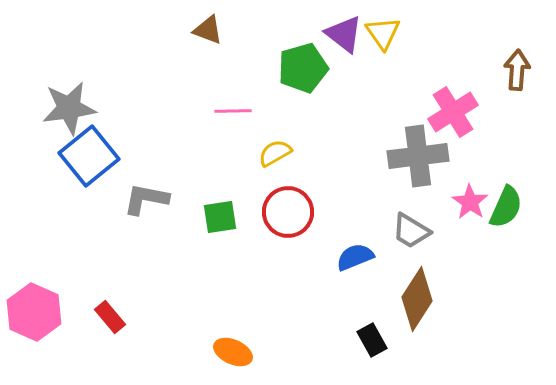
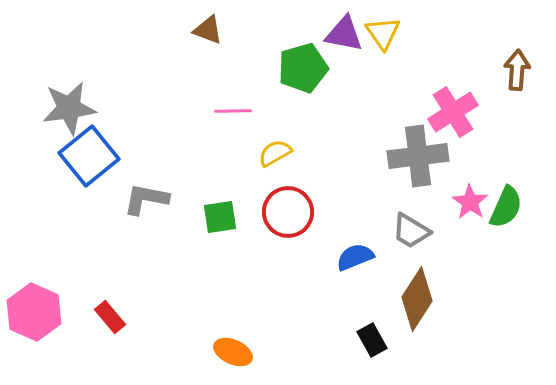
purple triangle: rotated 27 degrees counterclockwise
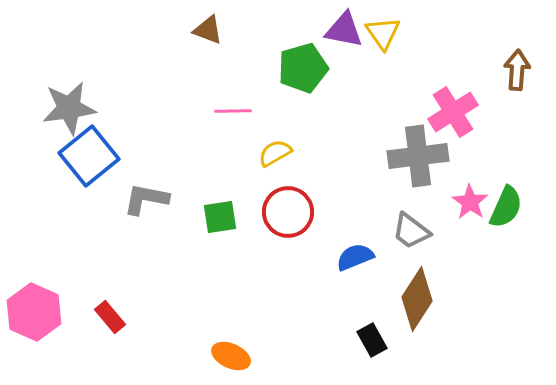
purple triangle: moved 4 px up
gray trapezoid: rotated 6 degrees clockwise
orange ellipse: moved 2 px left, 4 px down
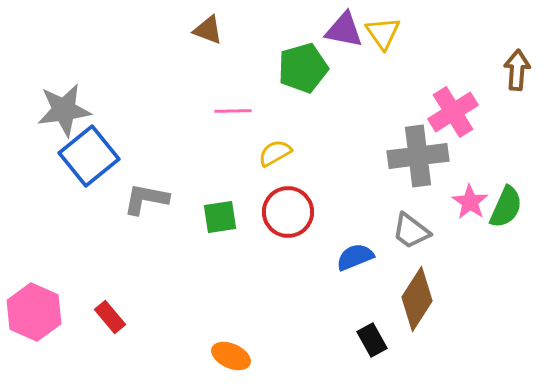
gray star: moved 5 px left, 2 px down
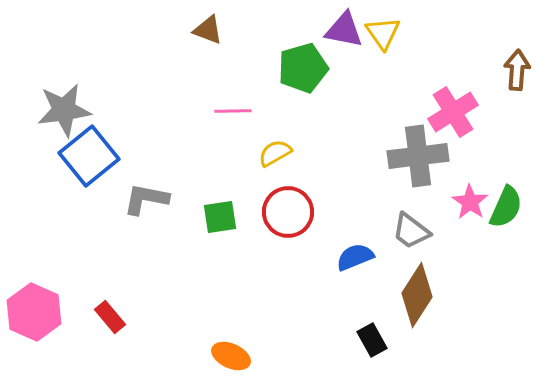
brown diamond: moved 4 px up
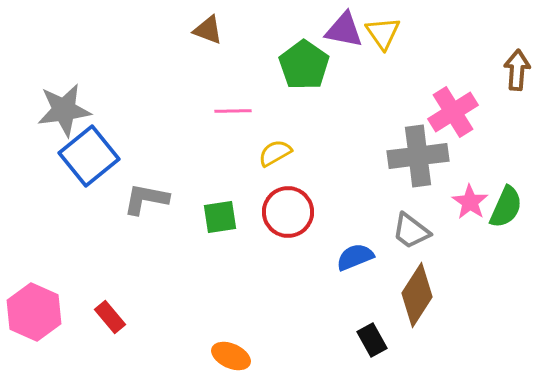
green pentagon: moved 1 px right, 3 px up; rotated 21 degrees counterclockwise
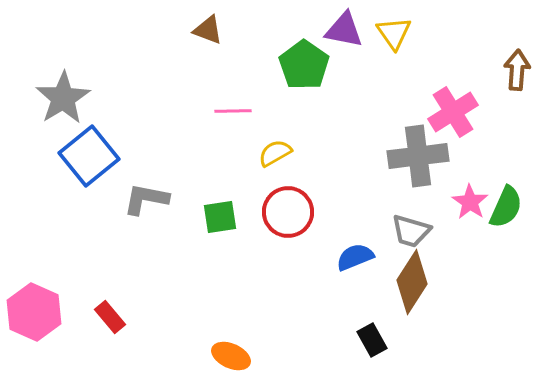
yellow triangle: moved 11 px right
gray star: moved 1 px left, 12 px up; rotated 24 degrees counterclockwise
gray trapezoid: rotated 21 degrees counterclockwise
brown diamond: moved 5 px left, 13 px up
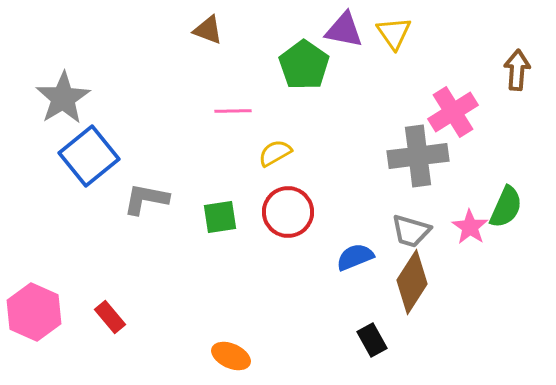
pink star: moved 25 px down
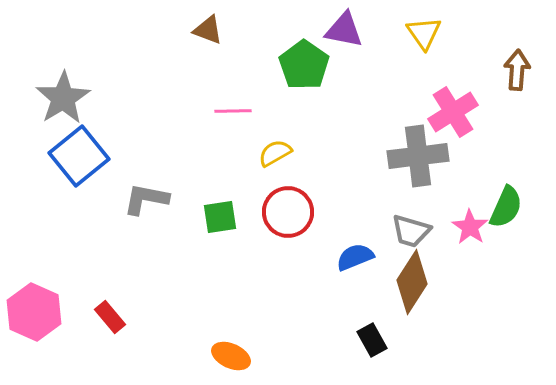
yellow triangle: moved 30 px right
blue square: moved 10 px left
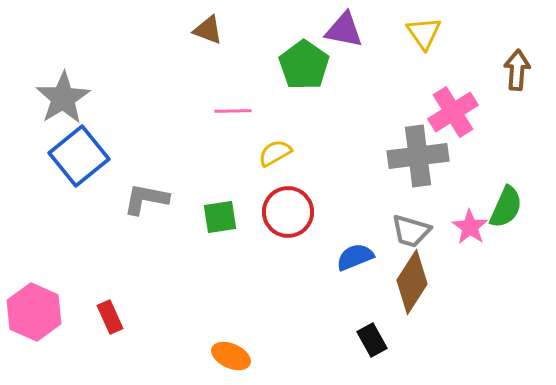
red rectangle: rotated 16 degrees clockwise
